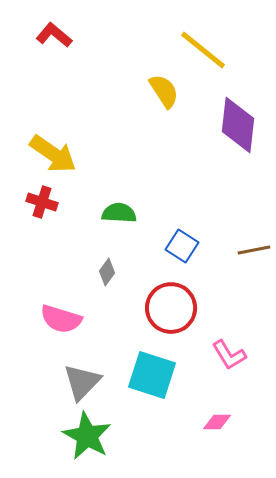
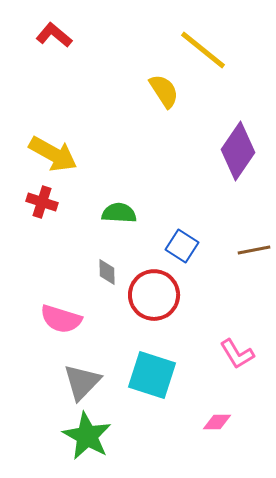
purple diamond: moved 26 px down; rotated 28 degrees clockwise
yellow arrow: rotated 6 degrees counterclockwise
gray diamond: rotated 36 degrees counterclockwise
red circle: moved 17 px left, 13 px up
pink L-shape: moved 8 px right, 1 px up
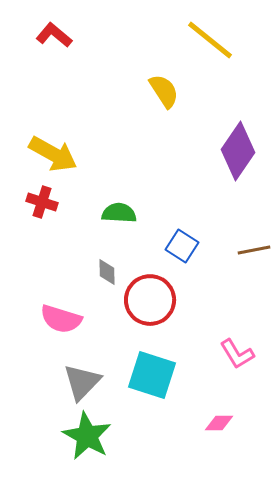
yellow line: moved 7 px right, 10 px up
red circle: moved 4 px left, 5 px down
pink diamond: moved 2 px right, 1 px down
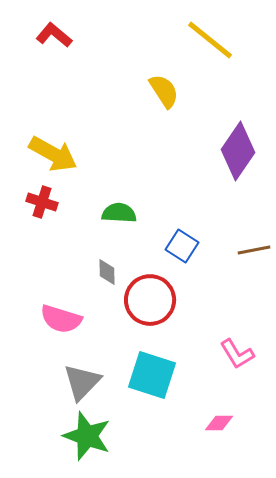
green star: rotated 9 degrees counterclockwise
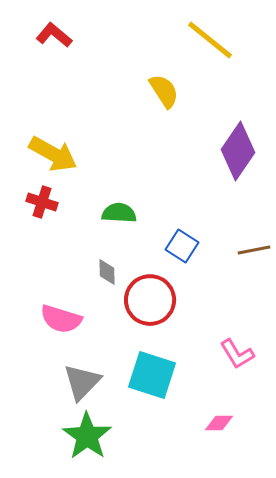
green star: rotated 15 degrees clockwise
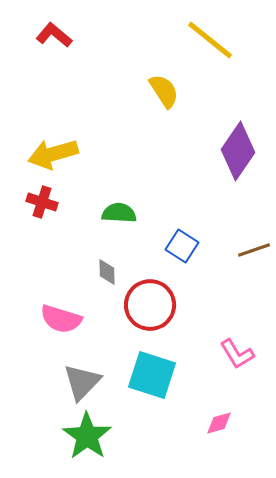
yellow arrow: rotated 135 degrees clockwise
brown line: rotated 8 degrees counterclockwise
red circle: moved 5 px down
pink diamond: rotated 16 degrees counterclockwise
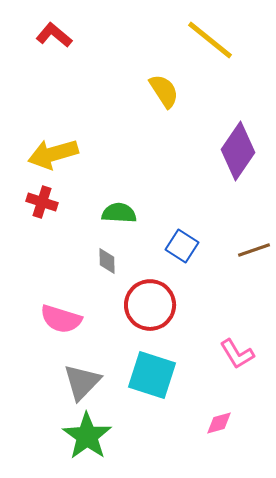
gray diamond: moved 11 px up
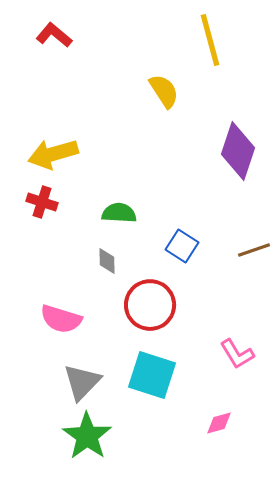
yellow line: rotated 36 degrees clockwise
purple diamond: rotated 16 degrees counterclockwise
